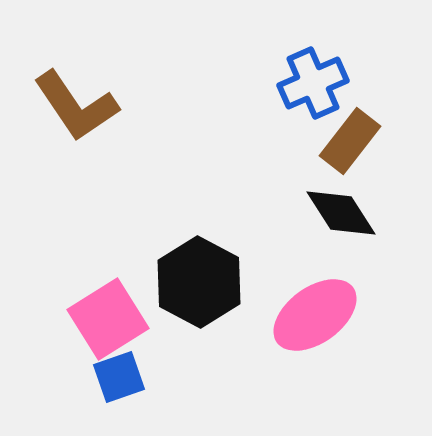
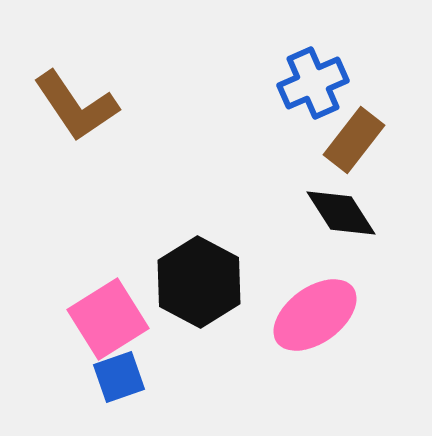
brown rectangle: moved 4 px right, 1 px up
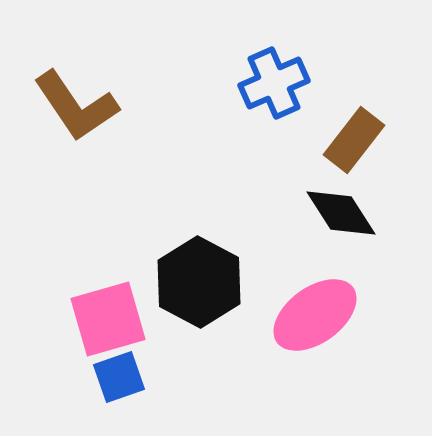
blue cross: moved 39 px left
pink square: rotated 16 degrees clockwise
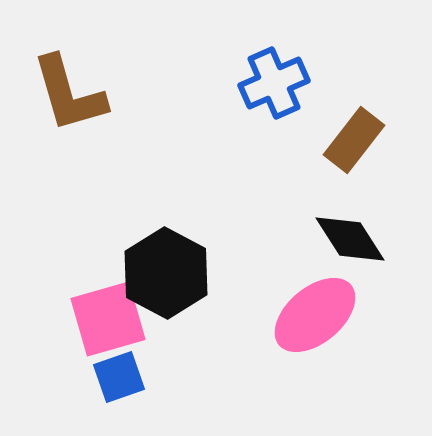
brown L-shape: moved 7 px left, 12 px up; rotated 18 degrees clockwise
black diamond: moved 9 px right, 26 px down
black hexagon: moved 33 px left, 9 px up
pink ellipse: rotated 4 degrees counterclockwise
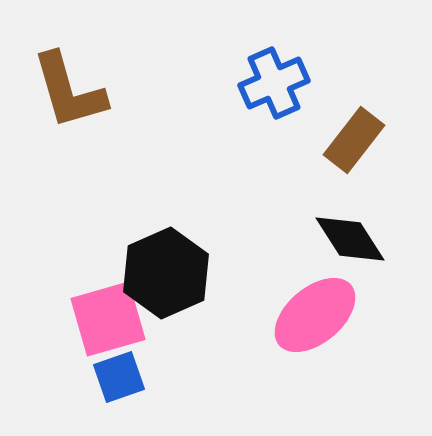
brown L-shape: moved 3 px up
black hexagon: rotated 8 degrees clockwise
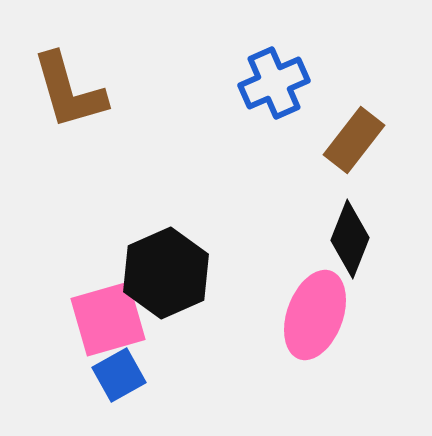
black diamond: rotated 54 degrees clockwise
pink ellipse: rotated 30 degrees counterclockwise
blue square: moved 2 px up; rotated 10 degrees counterclockwise
